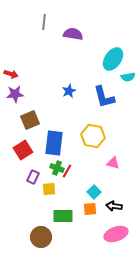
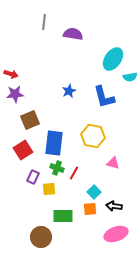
cyan semicircle: moved 2 px right
red line: moved 7 px right, 2 px down
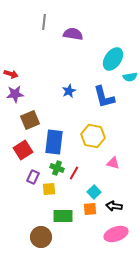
blue rectangle: moved 1 px up
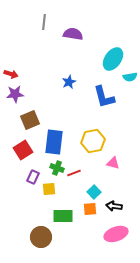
blue star: moved 9 px up
yellow hexagon: moved 5 px down; rotated 20 degrees counterclockwise
red line: rotated 40 degrees clockwise
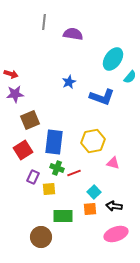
cyan semicircle: rotated 40 degrees counterclockwise
blue L-shape: moved 2 px left; rotated 55 degrees counterclockwise
